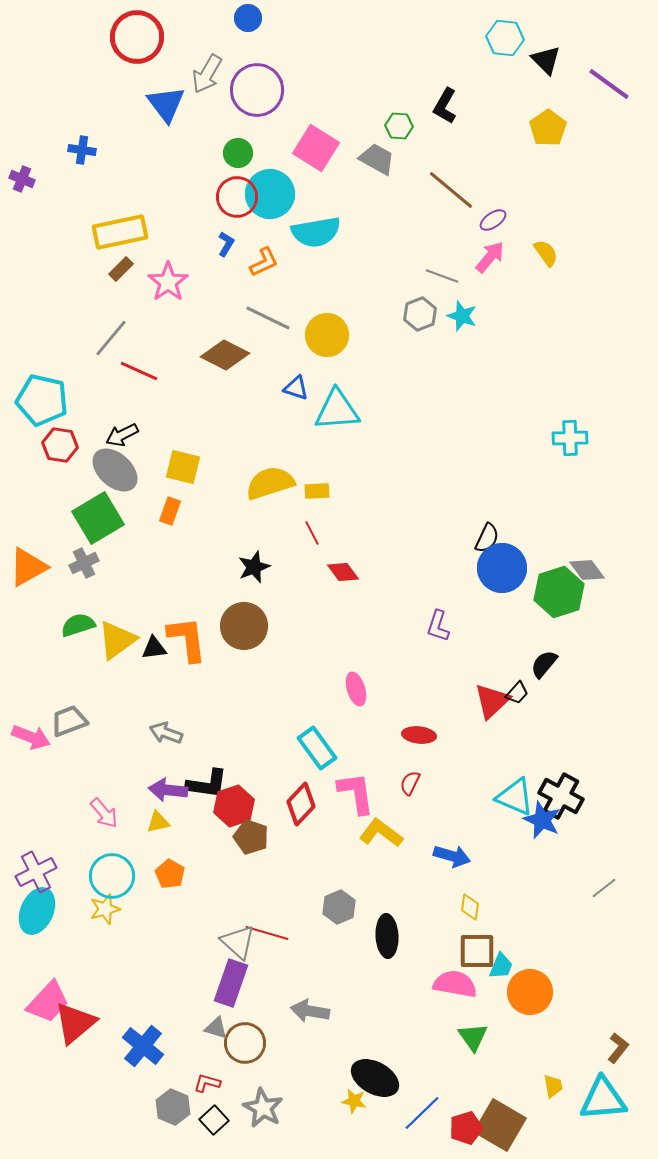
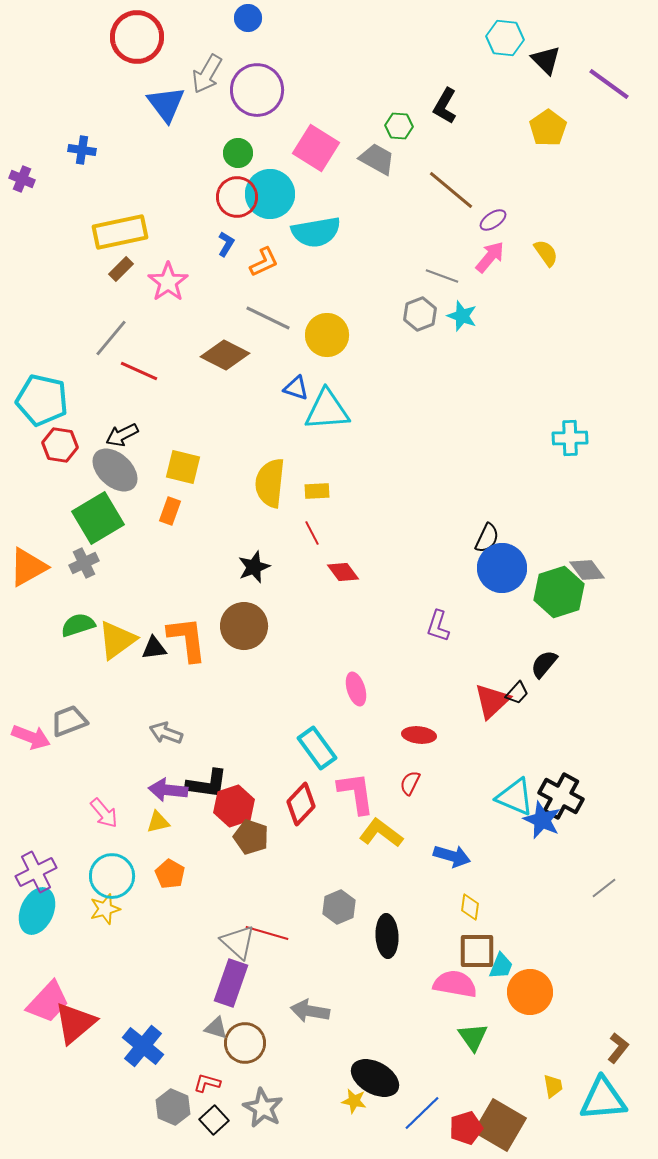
cyan triangle at (337, 410): moved 10 px left
yellow semicircle at (270, 483): rotated 66 degrees counterclockwise
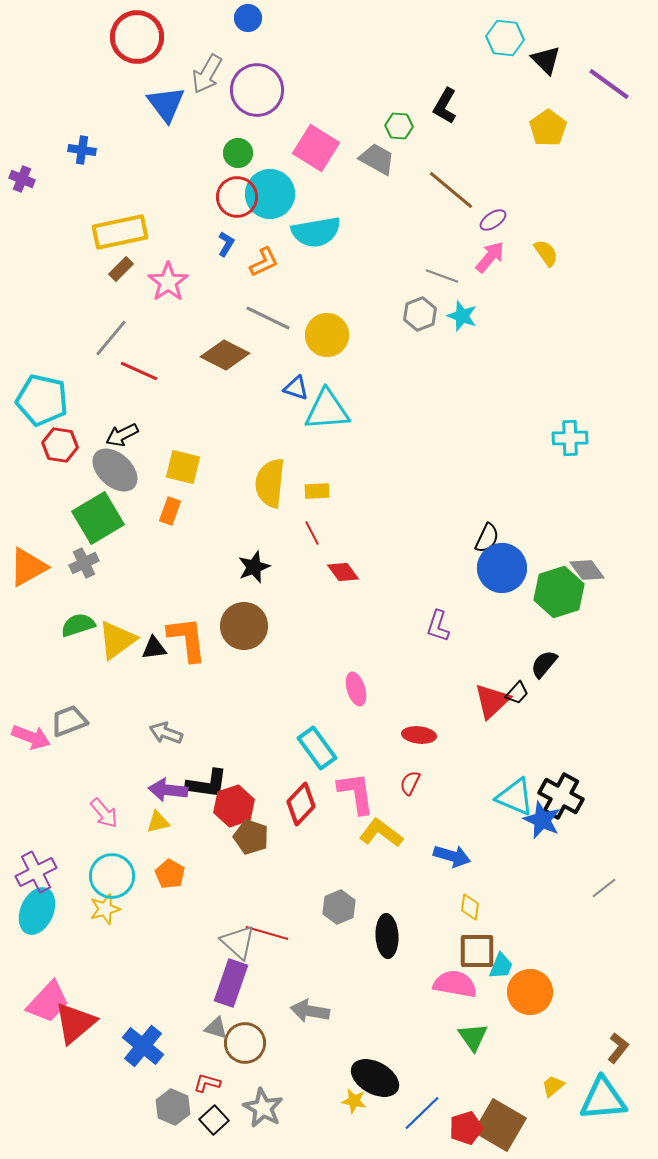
yellow trapezoid at (553, 1086): rotated 120 degrees counterclockwise
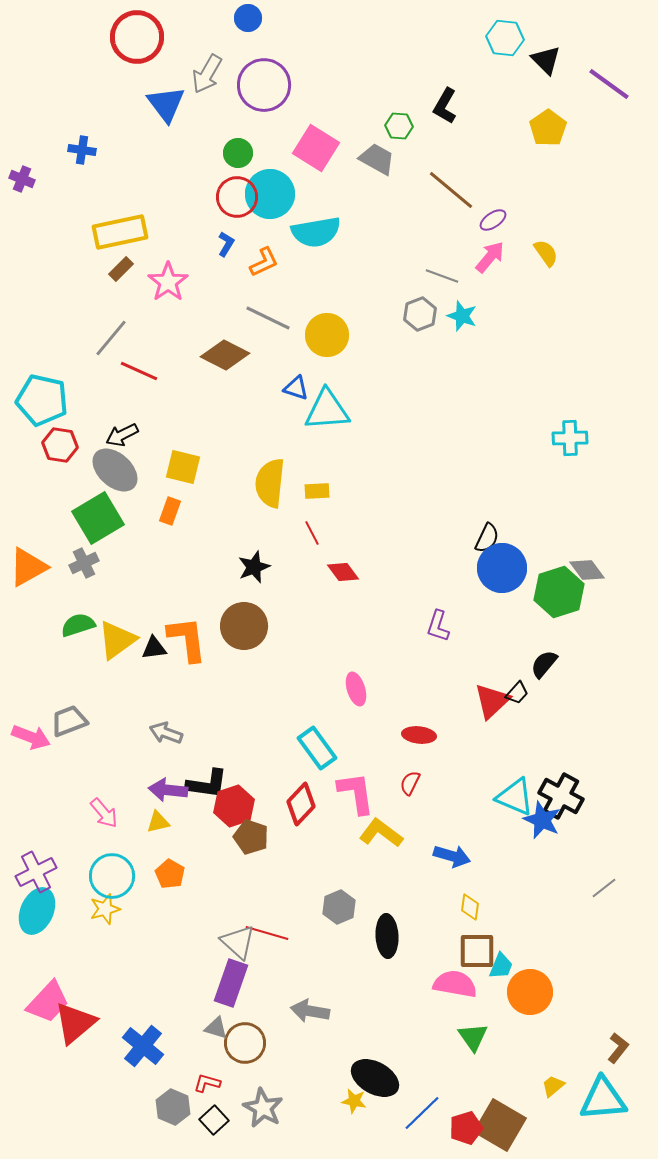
purple circle at (257, 90): moved 7 px right, 5 px up
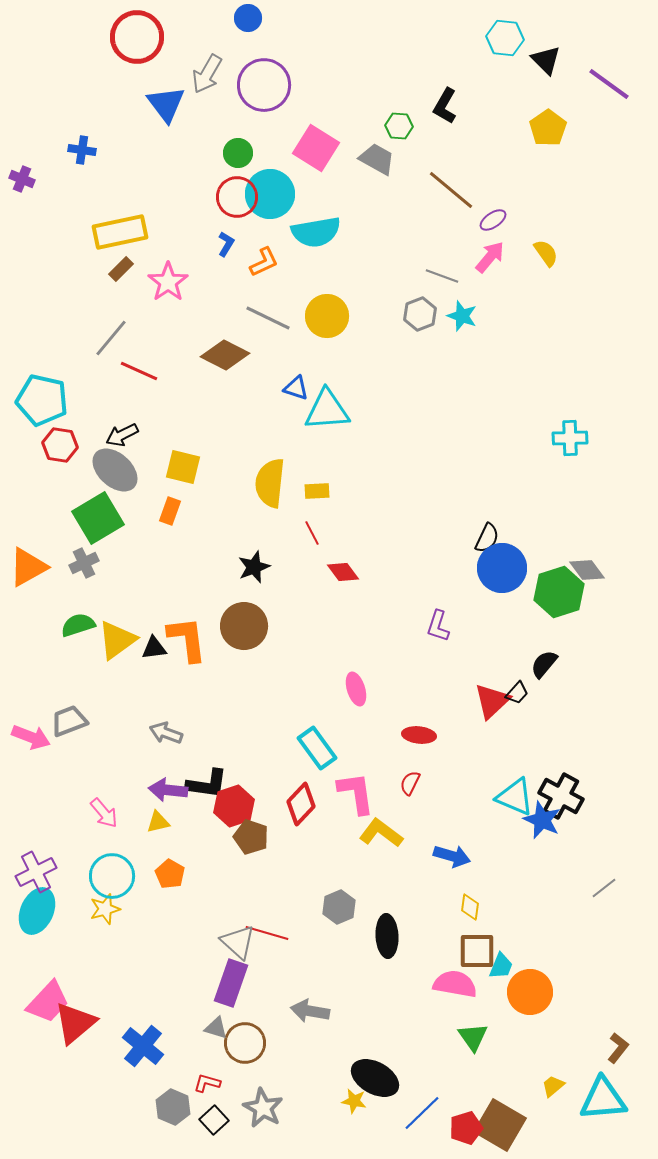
yellow circle at (327, 335): moved 19 px up
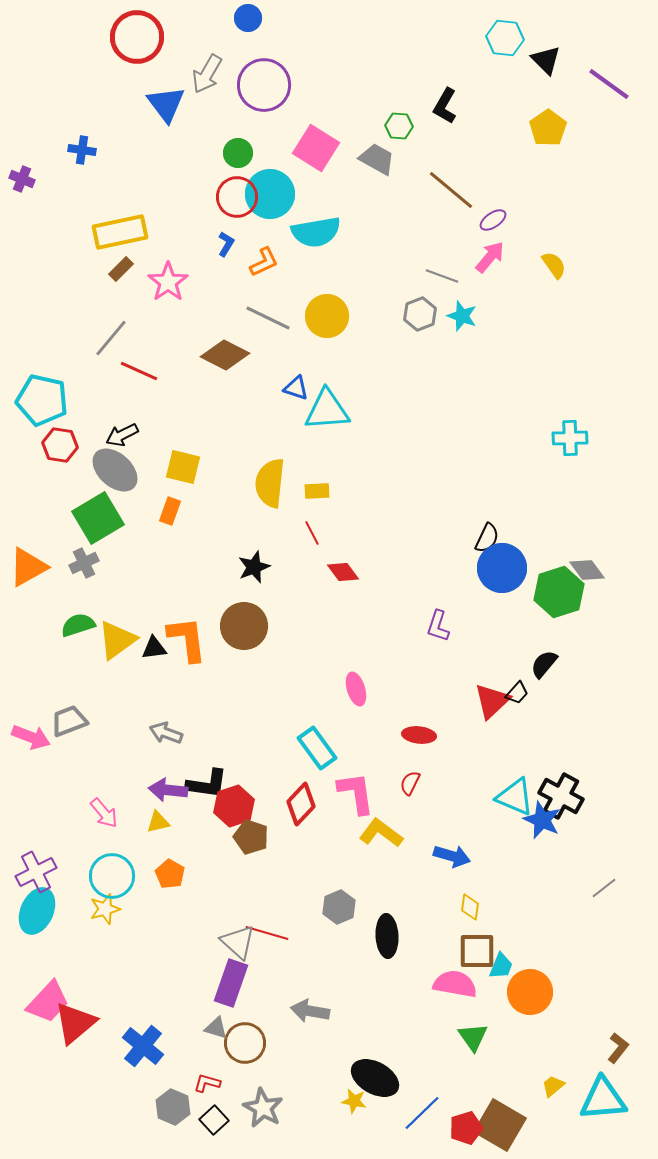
yellow semicircle at (546, 253): moved 8 px right, 12 px down
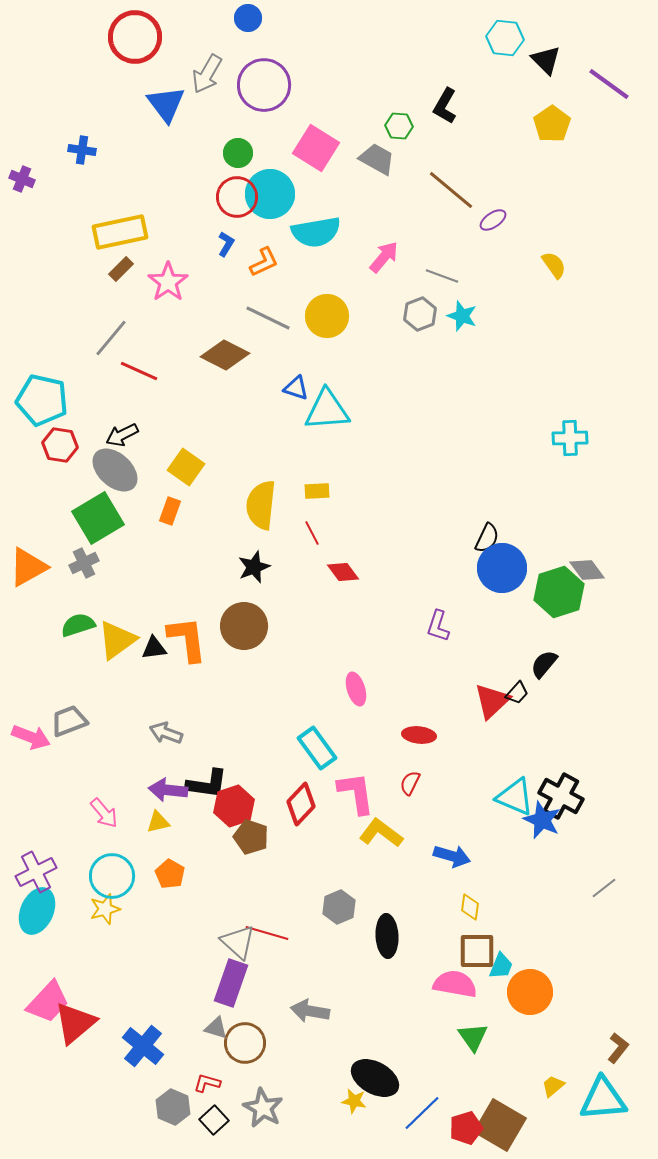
red circle at (137, 37): moved 2 px left
yellow pentagon at (548, 128): moved 4 px right, 4 px up
pink arrow at (490, 257): moved 106 px left
yellow square at (183, 467): moved 3 px right; rotated 21 degrees clockwise
yellow semicircle at (270, 483): moved 9 px left, 22 px down
